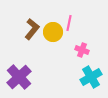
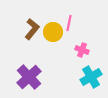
purple cross: moved 10 px right
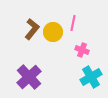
pink line: moved 4 px right
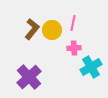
yellow circle: moved 1 px left, 2 px up
pink cross: moved 8 px left, 2 px up; rotated 24 degrees counterclockwise
cyan cross: moved 10 px up
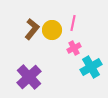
pink cross: rotated 24 degrees counterclockwise
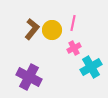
purple cross: rotated 20 degrees counterclockwise
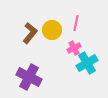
pink line: moved 3 px right
brown L-shape: moved 2 px left, 4 px down
cyan cross: moved 4 px left, 4 px up
